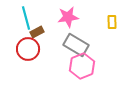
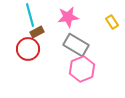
cyan line: moved 4 px right, 3 px up
yellow rectangle: rotated 32 degrees counterclockwise
pink hexagon: moved 3 px down
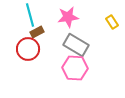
pink hexagon: moved 7 px left, 1 px up; rotated 25 degrees clockwise
